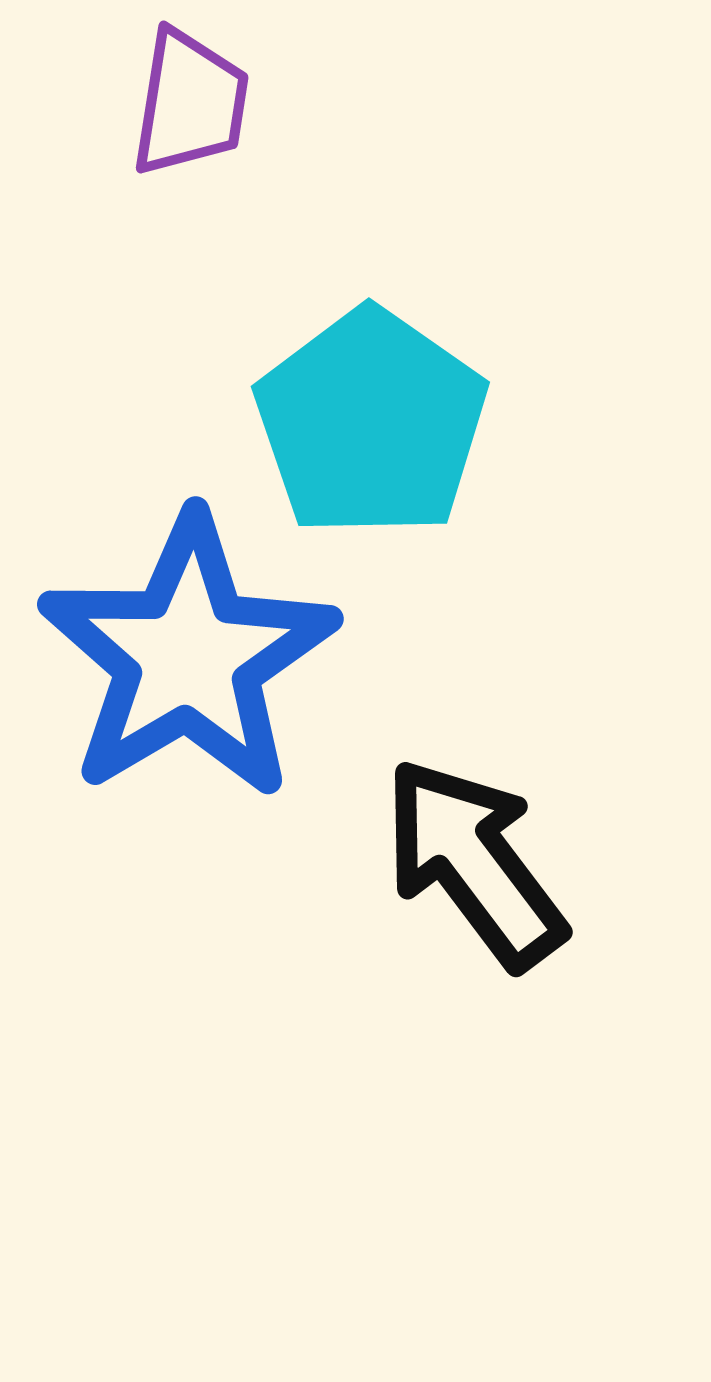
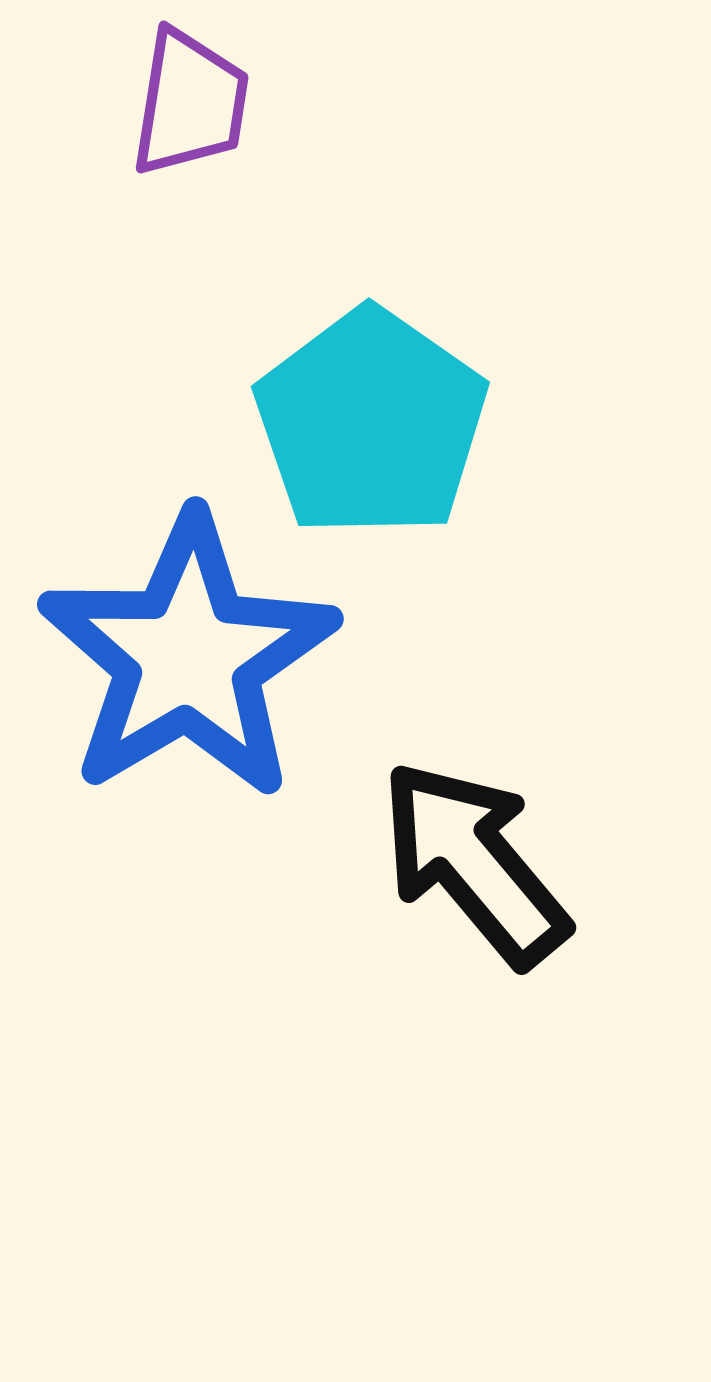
black arrow: rotated 3 degrees counterclockwise
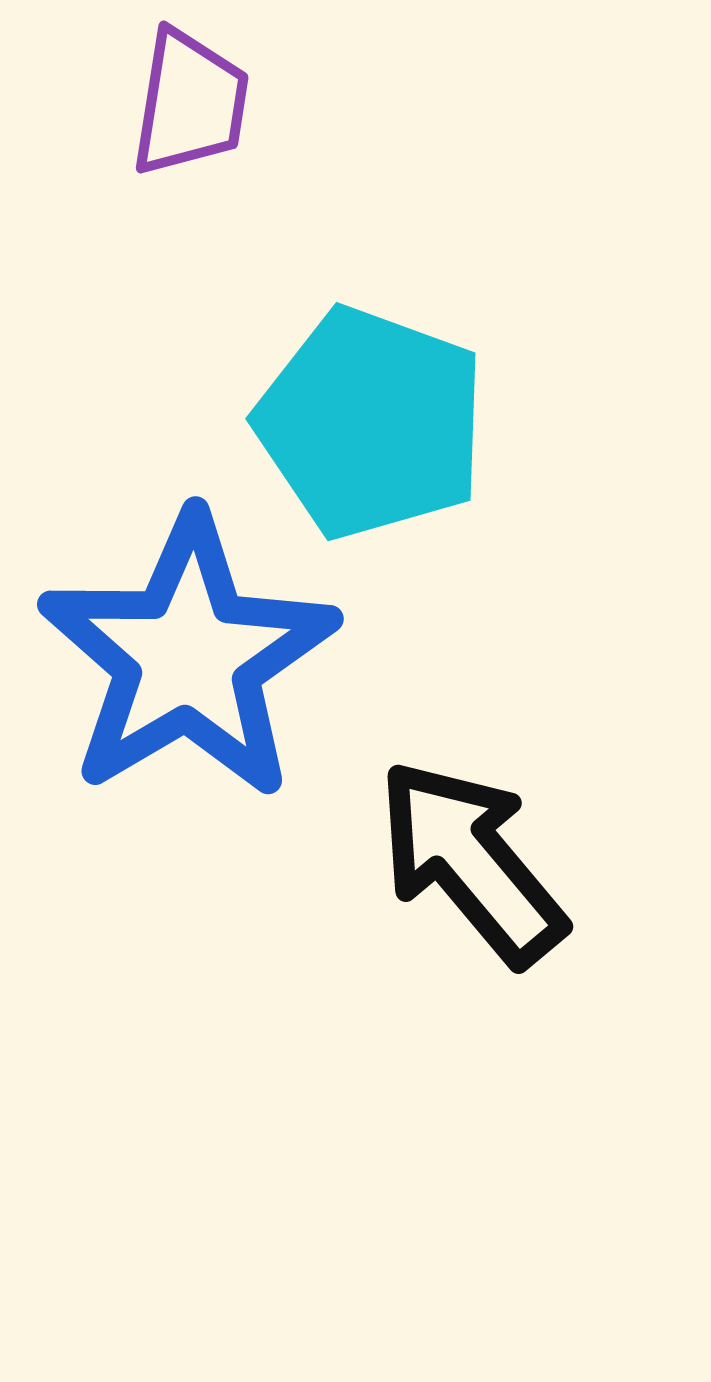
cyan pentagon: rotated 15 degrees counterclockwise
black arrow: moved 3 px left, 1 px up
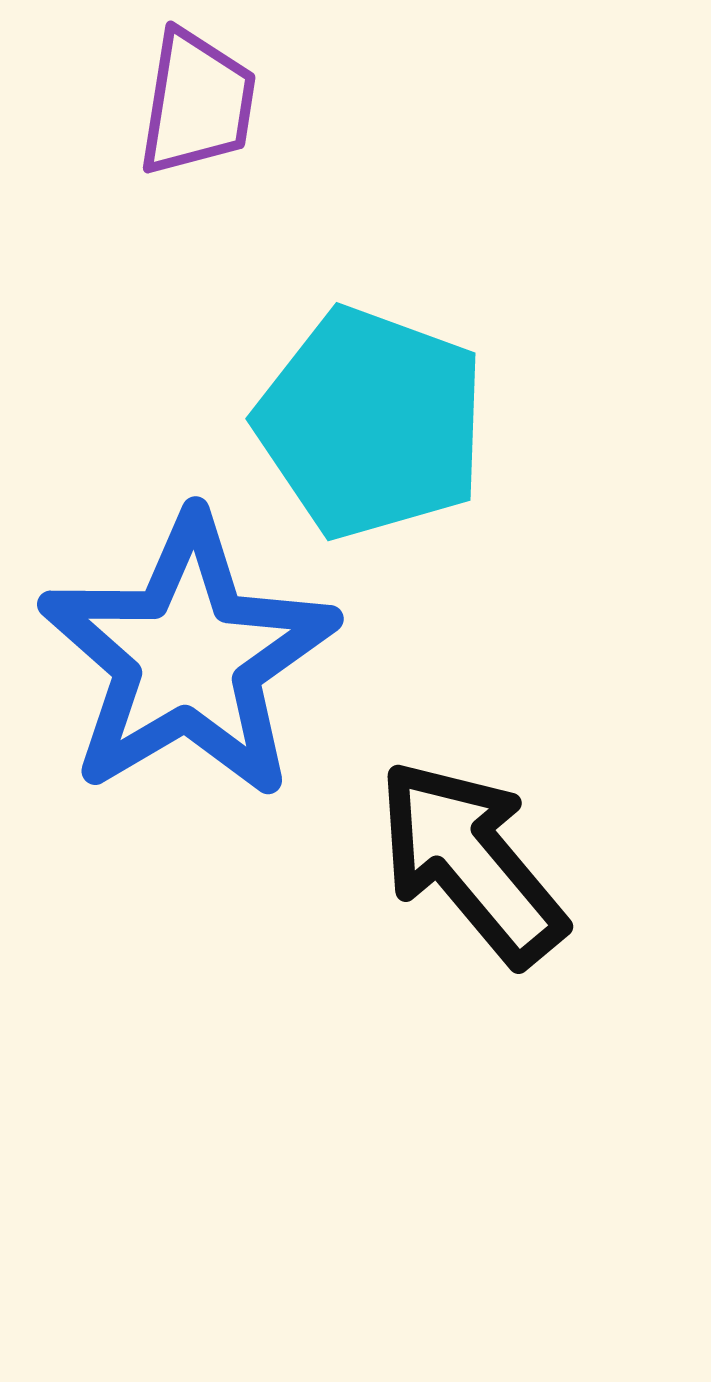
purple trapezoid: moved 7 px right
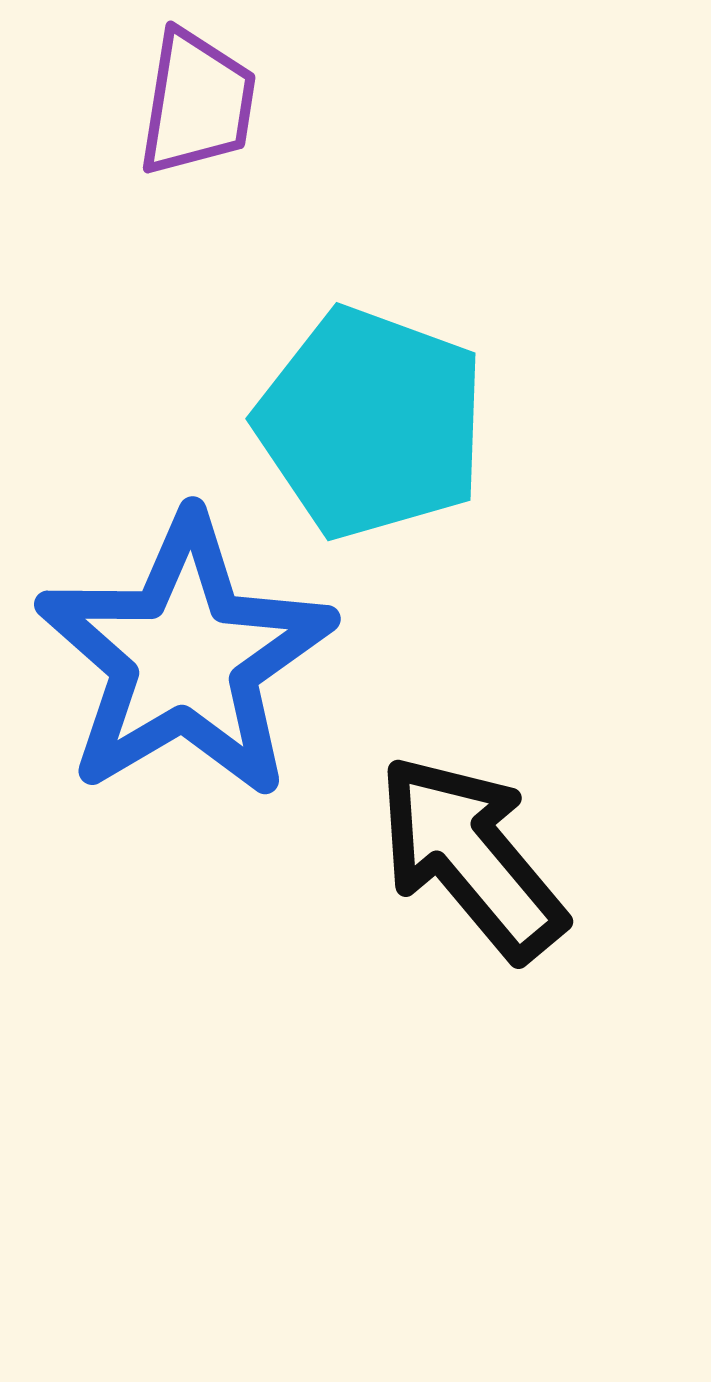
blue star: moved 3 px left
black arrow: moved 5 px up
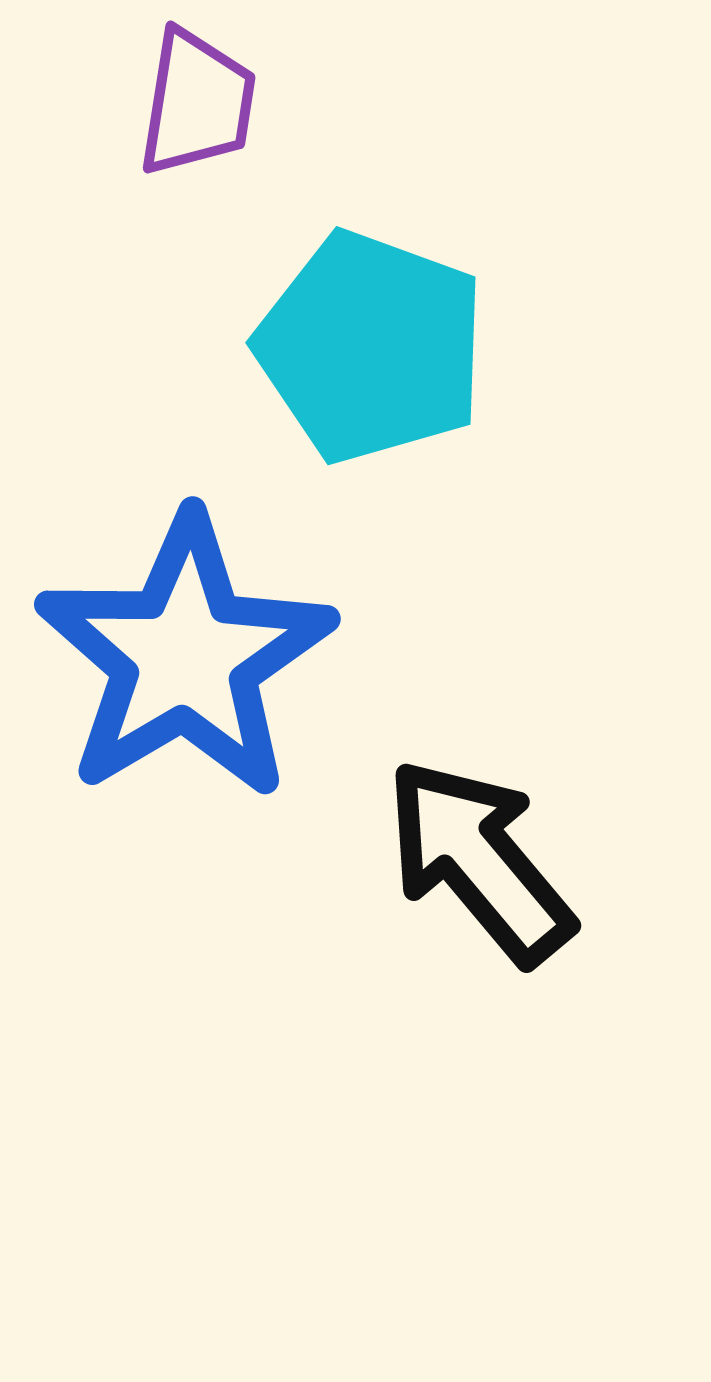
cyan pentagon: moved 76 px up
black arrow: moved 8 px right, 4 px down
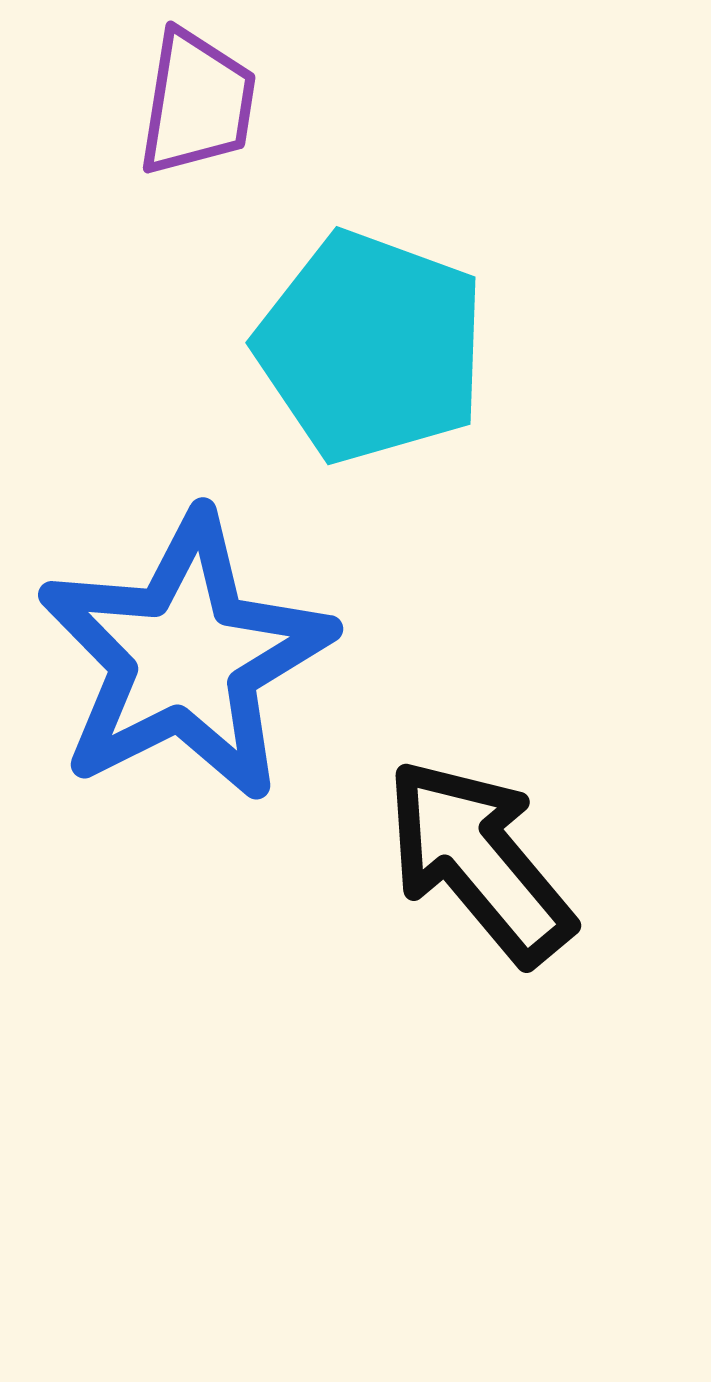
blue star: rotated 4 degrees clockwise
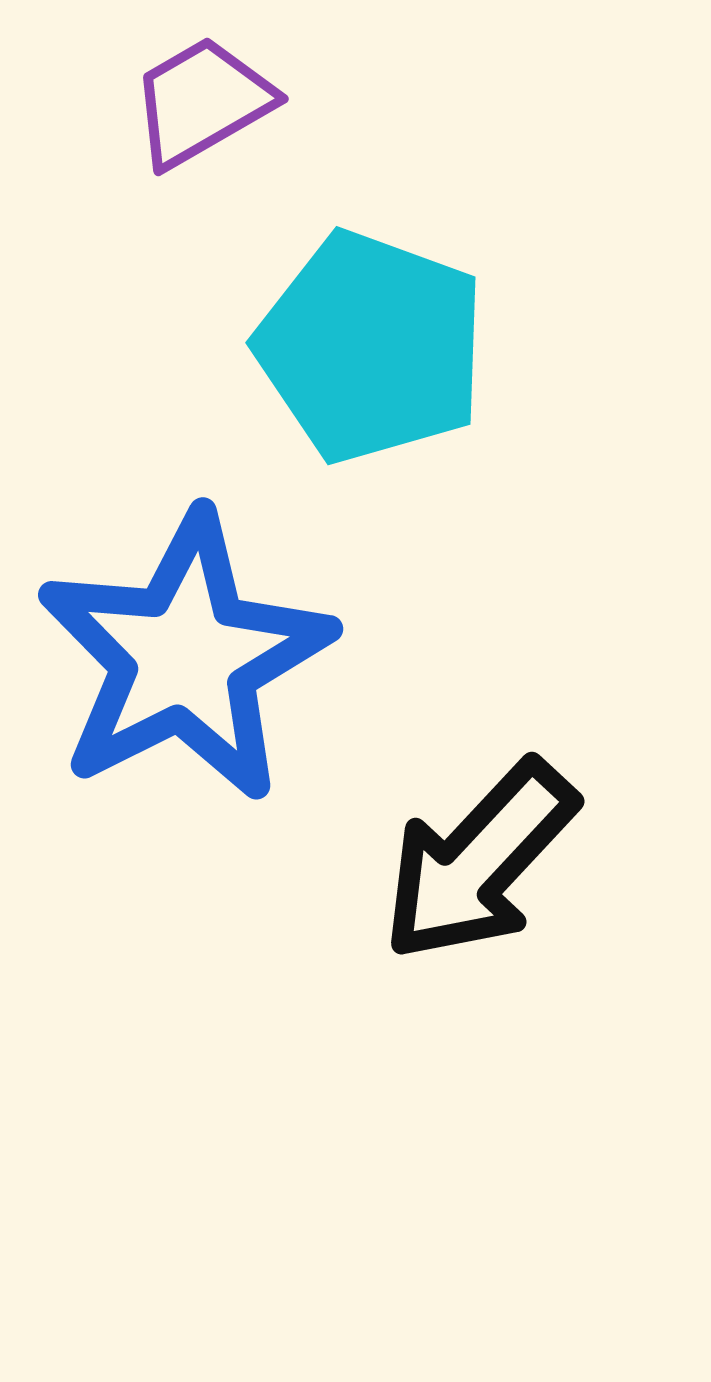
purple trapezoid: moved 5 px right, 1 px up; rotated 129 degrees counterclockwise
black arrow: rotated 97 degrees counterclockwise
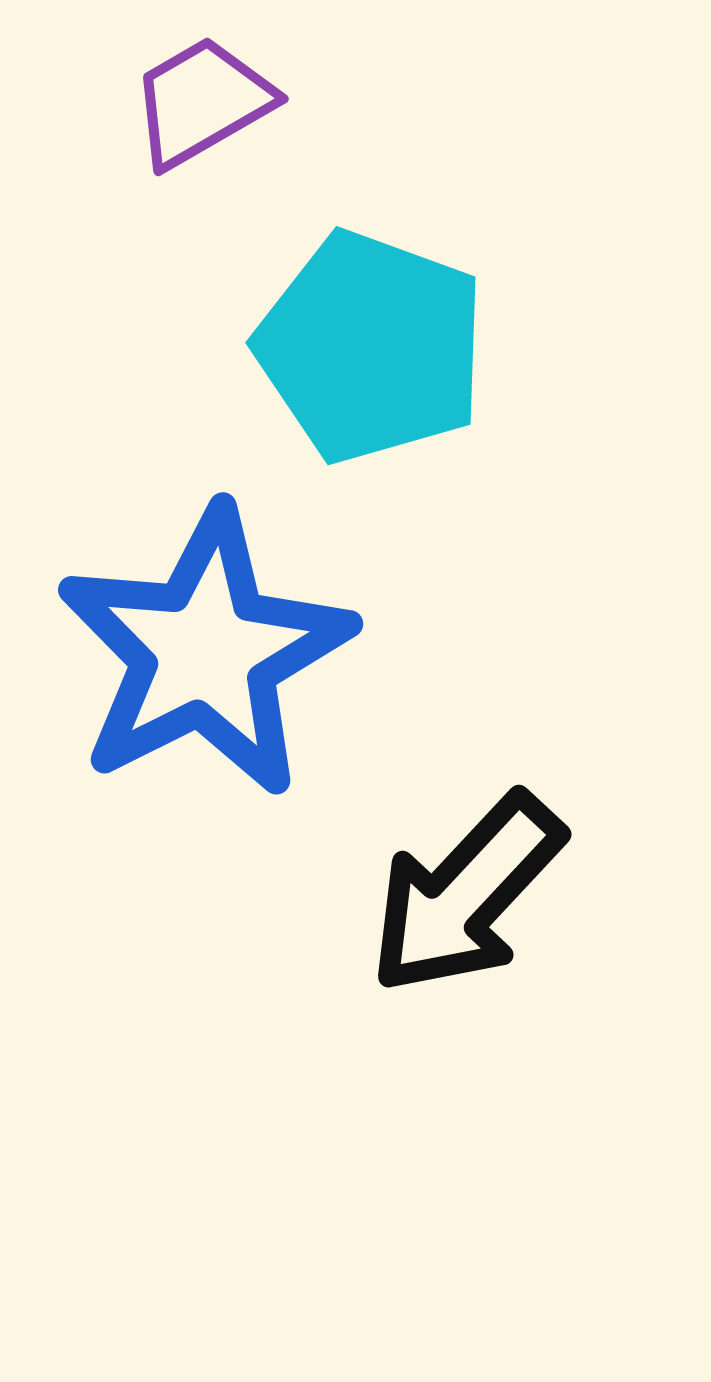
blue star: moved 20 px right, 5 px up
black arrow: moved 13 px left, 33 px down
